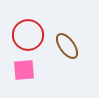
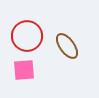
red circle: moved 1 px left, 1 px down
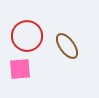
pink square: moved 4 px left, 1 px up
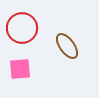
red circle: moved 5 px left, 8 px up
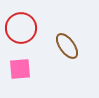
red circle: moved 1 px left
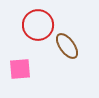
red circle: moved 17 px right, 3 px up
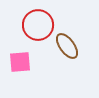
pink square: moved 7 px up
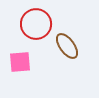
red circle: moved 2 px left, 1 px up
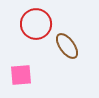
pink square: moved 1 px right, 13 px down
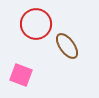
pink square: rotated 25 degrees clockwise
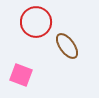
red circle: moved 2 px up
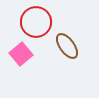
pink square: moved 21 px up; rotated 30 degrees clockwise
